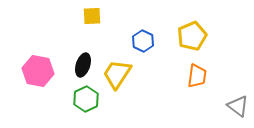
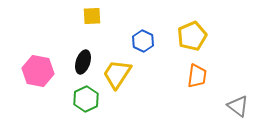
black ellipse: moved 3 px up
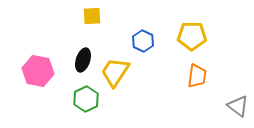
yellow pentagon: rotated 24 degrees clockwise
black ellipse: moved 2 px up
yellow trapezoid: moved 2 px left, 2 px up
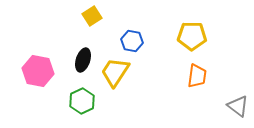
yellow square: rotated 30 degrees counterclockwise
blue hexagon: moved 11 px left; rotated 15 degrees counterclockwise
green hexagon: moved 4 px left, 2 px down
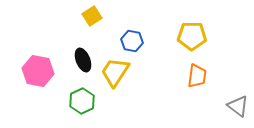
black ellipse: rotated 40 degrees counterclockwise
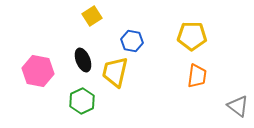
yellow trapezoid: rotated 20 degrees counterclockwise
